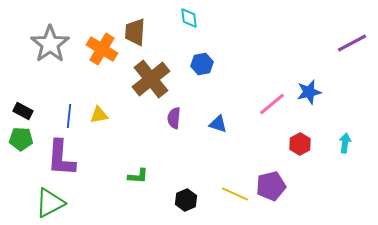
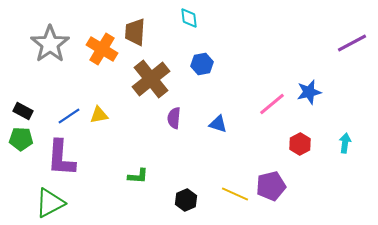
blue line: rotated 50 degrees clockwise
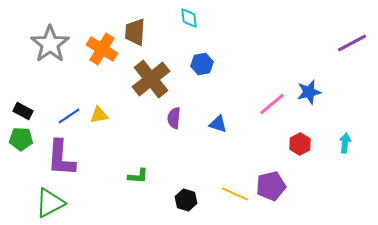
black hexagon: rotated 20 degrees counterclockwise
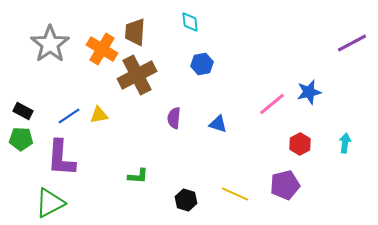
cyan diamond: moved 1 px right, 4 px down
brown cross: moved 14 px left, 4 px up; rotated 12 degrees clockwise
purple pentagon: moved 14 px right, 1 px up
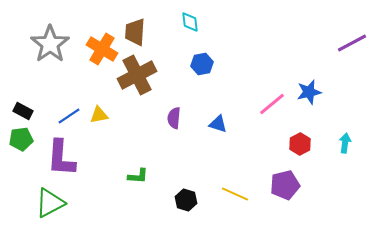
green pentagon: rotated 10 degrees counterclockwise
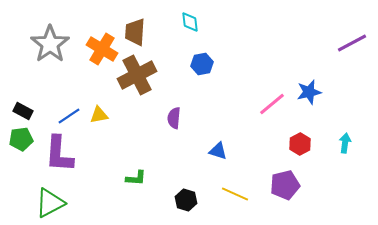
blue triangle: moved 27 px down
purple L-shape: moved 2 px left, 4 px up
green L-shape: moved 2 px left, 2 px down
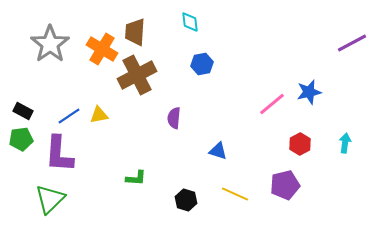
green triangle: moved 4 px up; rotated 16 degrees counterclockwise
